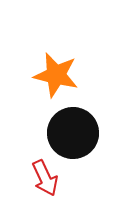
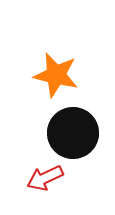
red arrow: rotated 90 degrees clockwise
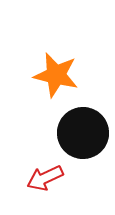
black circle: moved 10 px right
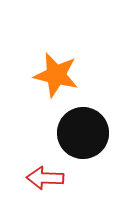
red arrow: rotated 27 degrees clockwise
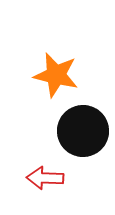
black circle: moved 2 px up
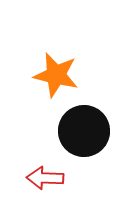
black circle: moved 1 px right
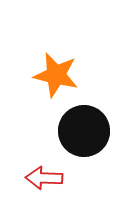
red arrow: moved 1 px left
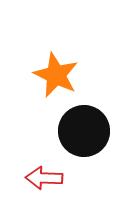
orange star: rotated 12 degrees clockwise
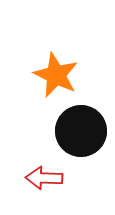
black circle: moved 3 px left
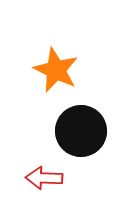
orange star: moved 5 px up
